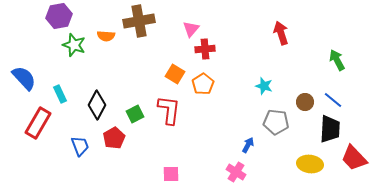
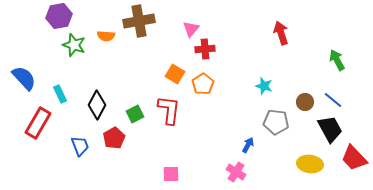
black trapezoid: rotated 32 degrees counterclockwise
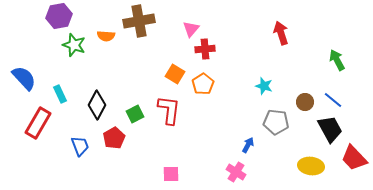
yellow ellipse: moved 1 px right, 2 px down
